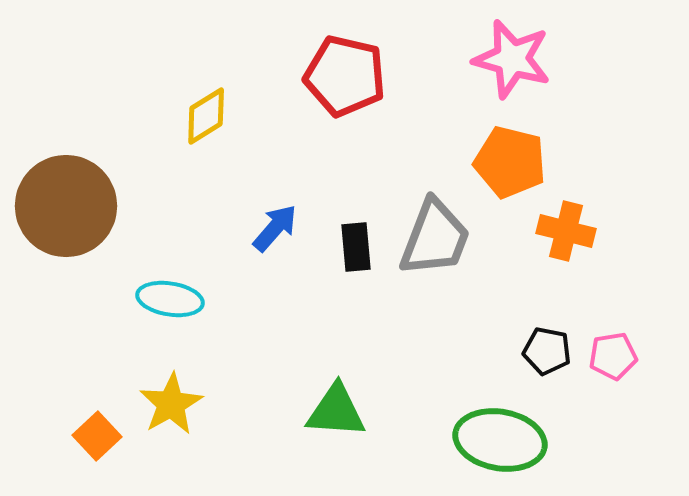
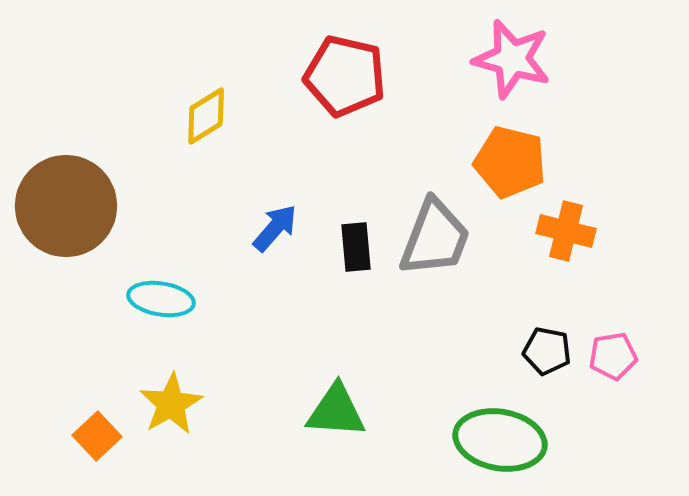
cyan ellipse: moved 9 px left
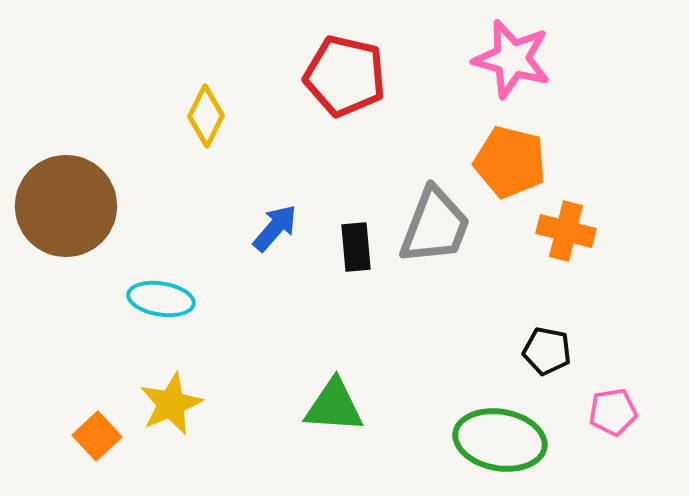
yellow diamond: rotated 32 degrees counterclockwise
gray trapezoid: moved 12 px up
pink pentagon: moved 56 px down
yellow star: rotated 6 degrees clockwise
green triangle: moved 2 px left, 5 px up
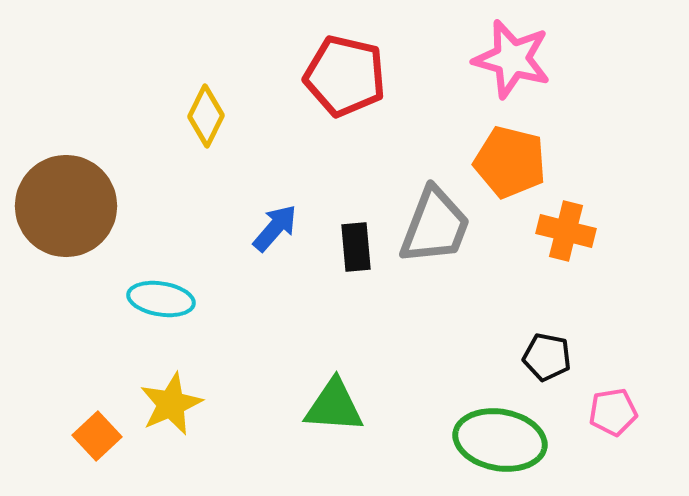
black pentagon: moved 6 px down
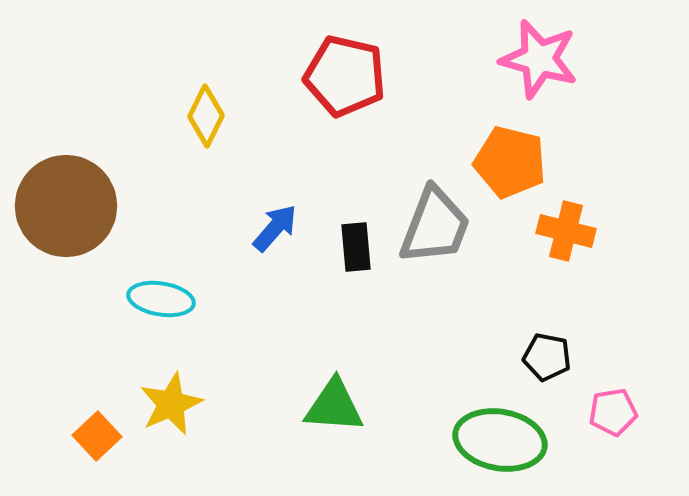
pink star: moved 27 px right
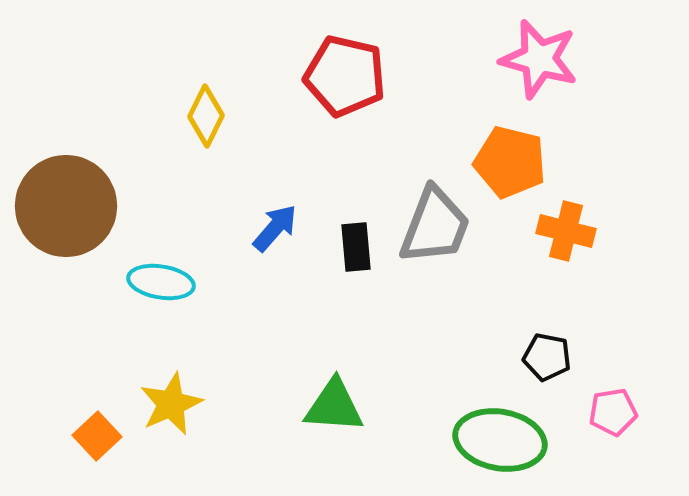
cyan ellipse: moved 17 px up
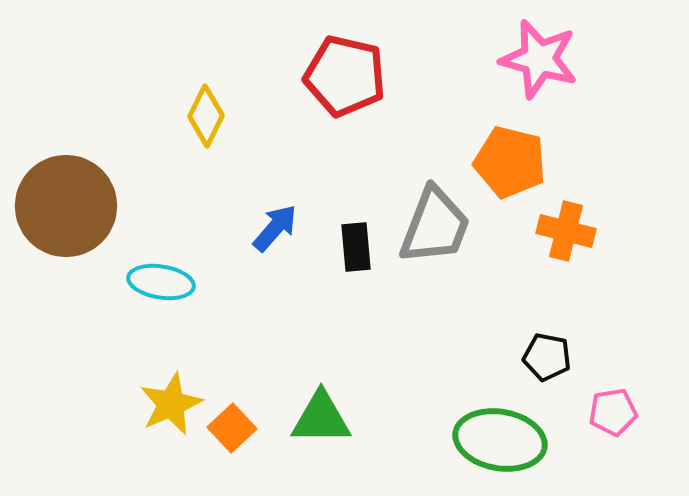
green triangle: moved 13 px left, 12 px down; rotated 4 degrees counterclockwise
orange square: moved 135 px right, 8 px up
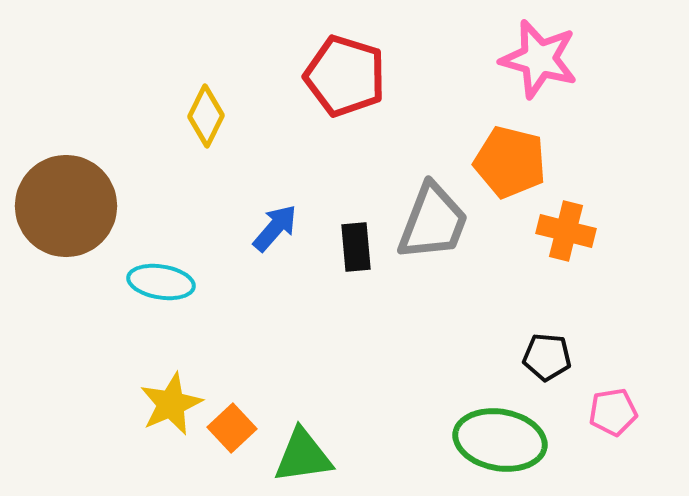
red pentagon: rotated 4 degrees clockwise
gray trapezoid: moved 2 px left, 4 px up
black pentagon: rotated 6 degrees counterclockwise
green triangle: moved 18 px left, 38 px down; rotated 8 degrees counterclockwise
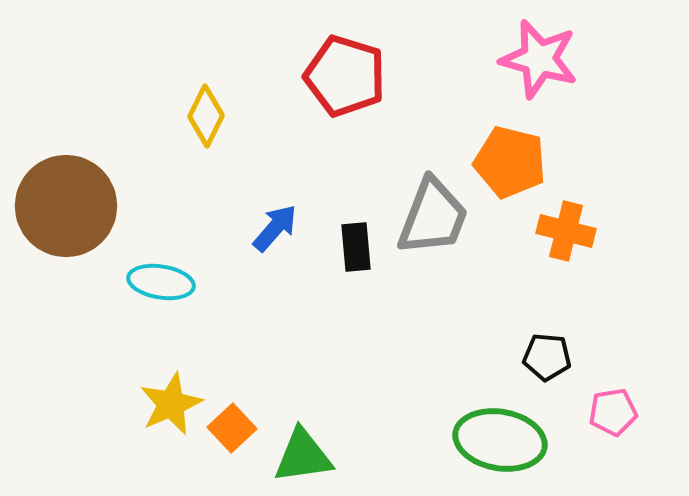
gray trapezoid: moved 5 px up
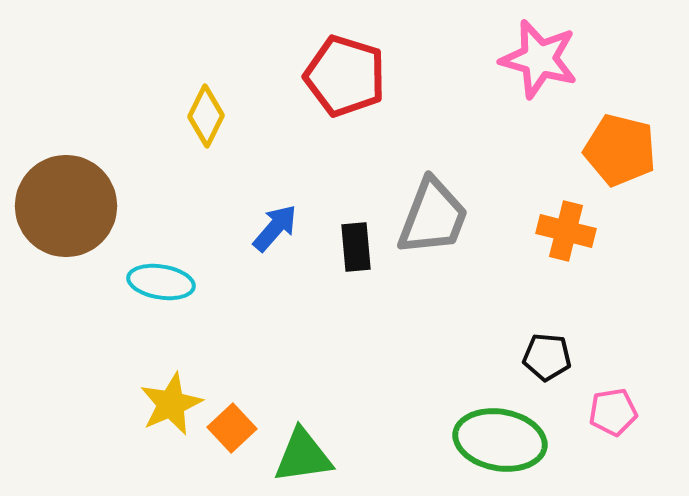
orange pentagon: moved 110 px right, 12 px up
